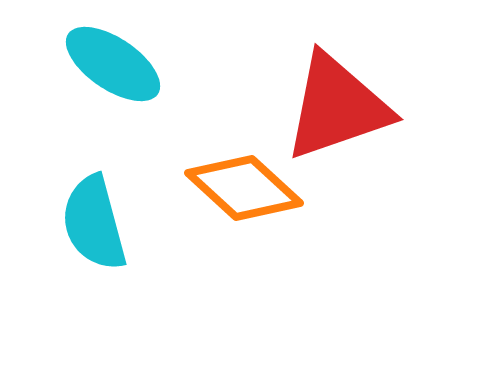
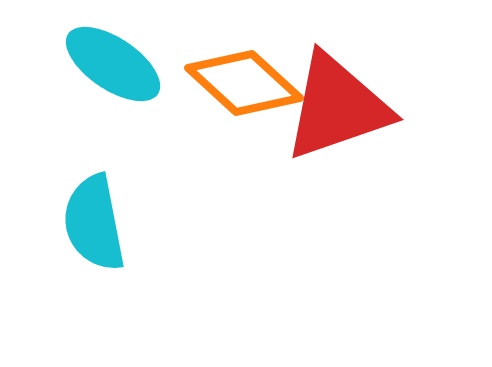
orange diamond: moved 105 px up
cyan semicircle: rotated 4 degrees clockwise
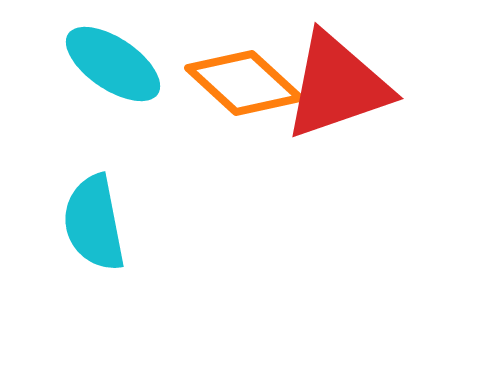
red triangle: moved 21 px up
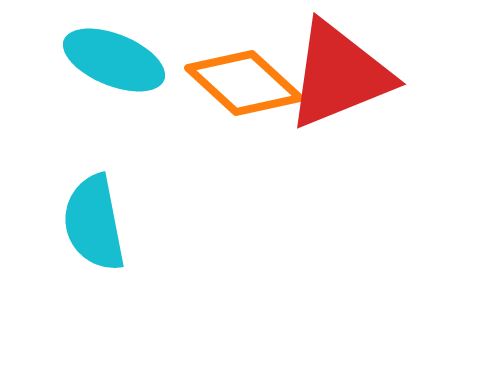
cyan ellipse: moved 1 px right, 4 px up; rotated 12 degrees counterclockwise
red triangle: moved 2 px right, 11 px up; rotated 3 degrees counterclockwise
